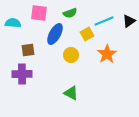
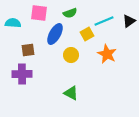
orange star: rotated 12 degrees counterclockwise
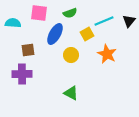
black triangle: rotated 16 degrees counterclockwise
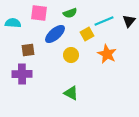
blue ellipse: rotated 20 degrees clockwise
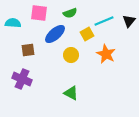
orange star: moved 1 px left
purple cross: moved 5 px down; rotated 24 degrees clockwise
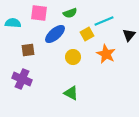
black triangle: moved 14 px down
yellow circle: moved 2 px right, 2 px down
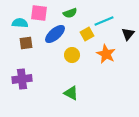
cyan semicircle: moved 7 px right
black triangle: moved 1 px left, 1 px up
brown square: moved 2 px left, 7 px up
yellow circle: moved 1 px left, 2 px up
purple cross: rotated 30 degrees counterclockwise
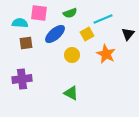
cyan line: moved 1 px left, 2 px up
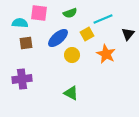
blue ellipse: moved 3 px right, 4 px down
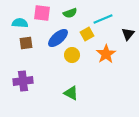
pink square: moved 3 px right
orange star: rotated 12 degrees clockwise
purple cross: moved 1 px right, 2 px down
